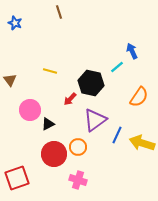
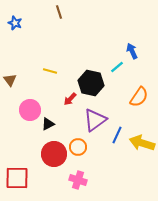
red square: rotated 20 degrees clockwise
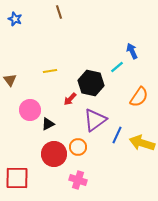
blue star: moved 4 px up
yellow line: rotated 24 degrees counterclockwise
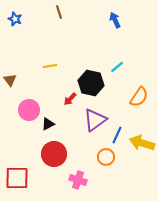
blue arrow: moved 17 px left, 31 px up
yellow line: moved 5 px up
pink circle: moved 1 px left
orange circle: moved 28 px right, 10 px down
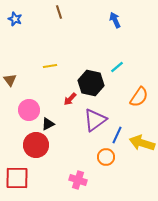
red circle: moved 18 px left, 9 px up
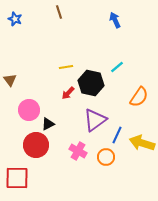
yellow line: moved 16 px right, 1 px down
red arrow: moved 2 px left, 6 px up
pink cross: moved 29 px up; rotated 12 degrees clockwise
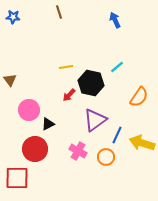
blue star: moved 2 px left, 2 px up; rotated 16 degrees counterclockwise
red arrow: moved 1 px right, 2 px down
red circle: moved 1 px left, 4 px down
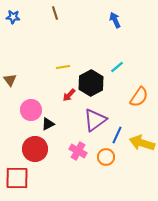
brown line: moved 4 px left, 1 px down
yellow line: moved 3 px left
black hexagon: rotated 20 degrees clockwise
pink circle: moved 2 px right
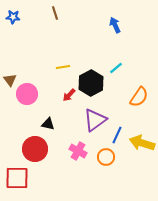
blue arrow: moved 5 px down
cyan line: moved 1 px left, 1 px down
pink circle: moved 4 px left, 16 px up
black triangle: rotated 40 degrees clockwise
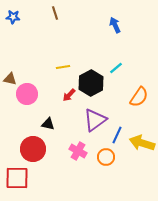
brown triangle: moved 1 px up; rotated 40 degrees counterclockwise
red circle: moved 2 px left
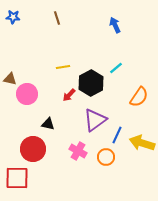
brown line: moved 2 px right, 5 px down
